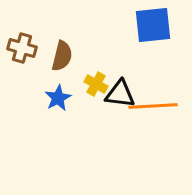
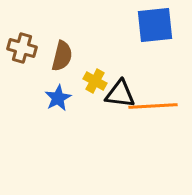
blue square: moved 2 px right
yellow cross: moved 1 px left, 3 px up
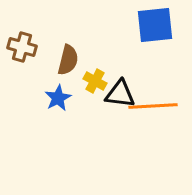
brown cross: moved 1 px up
brown semicircle: moved 6 px right, 4 px down
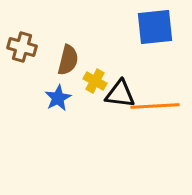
blue square: moved 2 px down
orange line: moved 2 px right
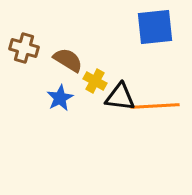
brown cross: moved 2 px right, 1 px down
brown semicircle: rotated 72 degrees counterclockwise
black triangle: moved 3 px down
blue star: moved 2 px right
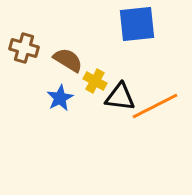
blue square: moved 18 px left, 3 px up
orange line: rotated 24 degrees counterclockwise
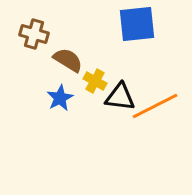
brown cross: moved 10 px right, 14 px up
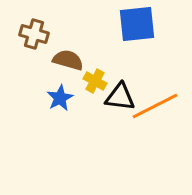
brown semicircle: rotated 16 degrees counterclockwise
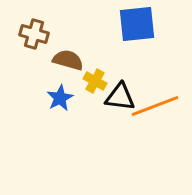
orange line: rotated 6 degrees clockwise
